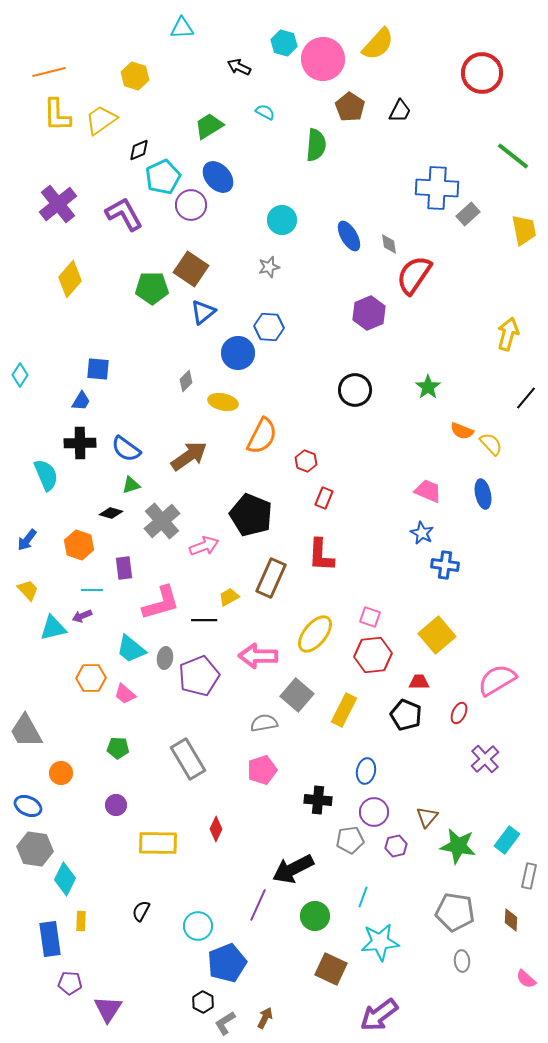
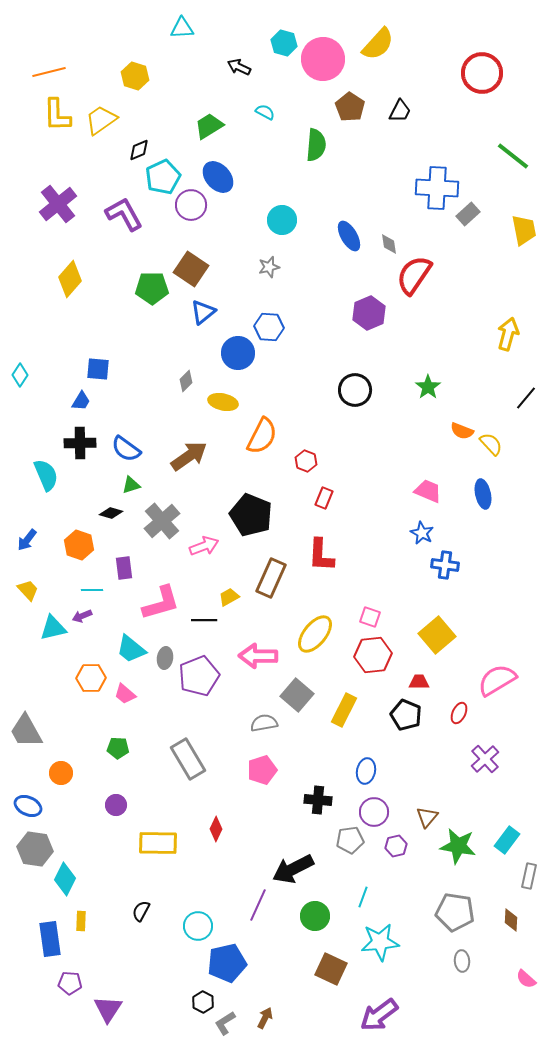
blue pentagon at (227, 963): rotated 9 degrees clockwise
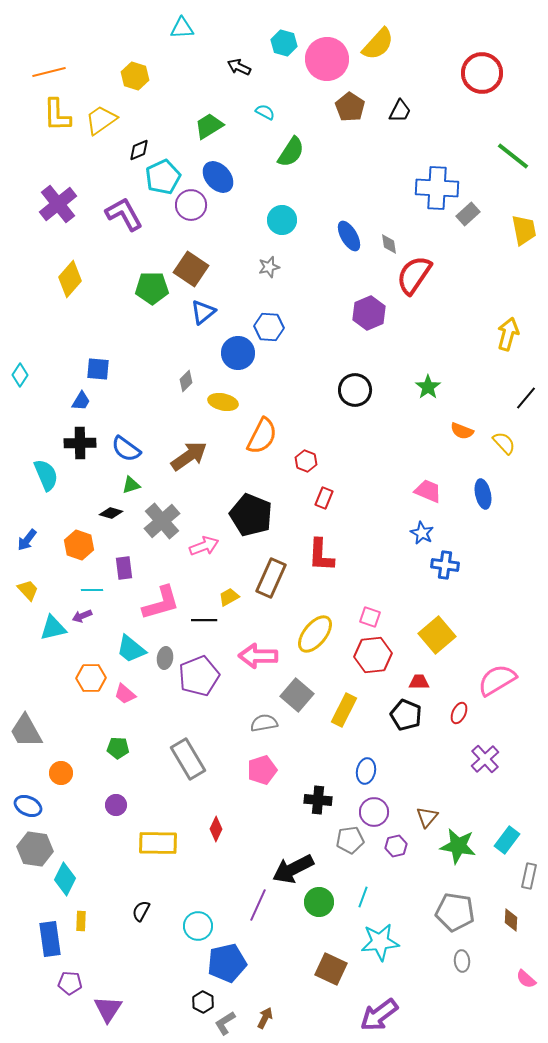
pink circle at (323, 59): moved 4 px right
green semicircle at (316, 145): moved 25 px left, 7 px down; rotated 28 degrees clockwise
yellow semicircle at (491, 444): moved 13 px right, 1 px up
green circle at (315, 916): moved 4 px right, 14 px up
